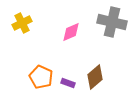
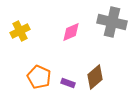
yellow cross: moved 2 px left, 8 px down
orange pentagon: moved 2 px left
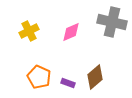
yellow cross: moved 9 px right
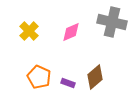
yellow cross: rotated 18 degrees counterclockwise
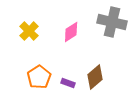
pink diamond: rotated 10 degrees counterclockwise
orange pentagon: rotated 15 degrees clockwise
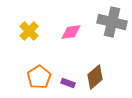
pink diamond: rotated 25 degrees clockwise
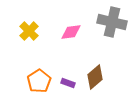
orange pentagon: moved 4 px down
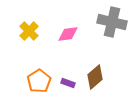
pink diamond: moved 3 px left, 2 px down
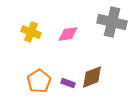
yellow cross: moved 2 px right, 1 px down; rotated 24 degrees counterclockwise
brown diamond: moved 3 px left; rotated 20 degrees clockwise
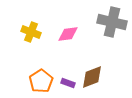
orange pentagon: moved 2 px right
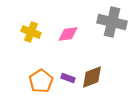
purple rectangle: moved 5 px up
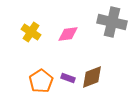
yellow cross: rotated 12 degrees clockwise
